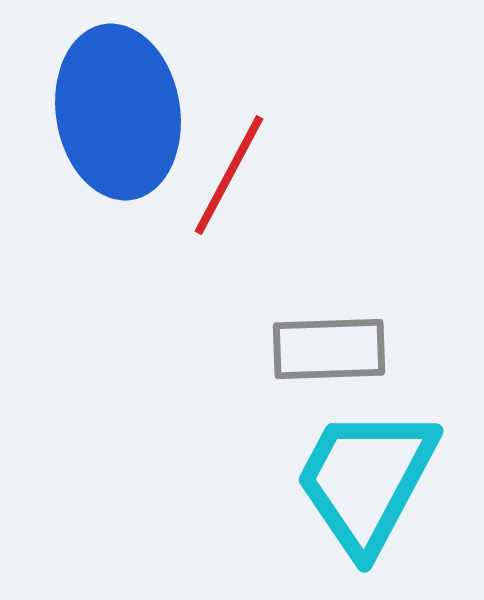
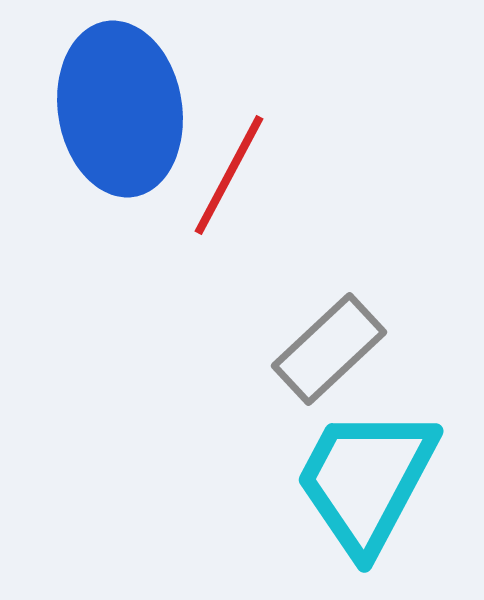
blue ellipse: moved 2 px right, 3 px up
gray rectangle: rotated 41 degrees counterclockwise
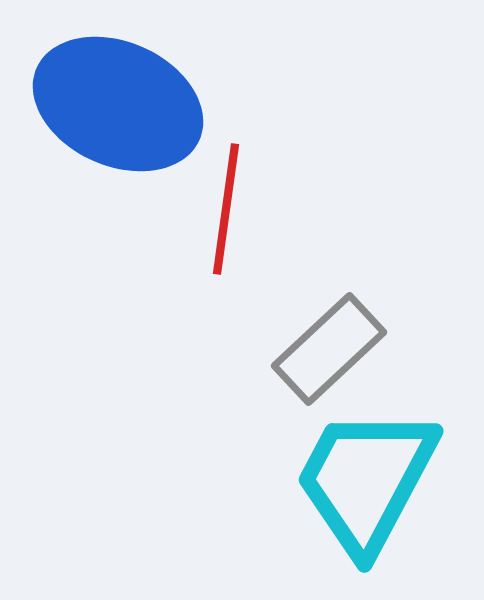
blue ellipse: moved 2 px left, 5 px up; rotated 57 degrees counterclockwise
red line: moved 3 px left, 34 px down; rotated 20 degrees counterclockwise
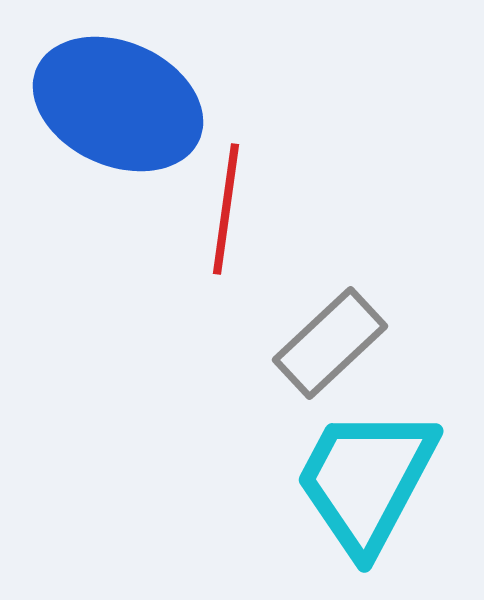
gray rectangle: moved 1 px right, 6 px up
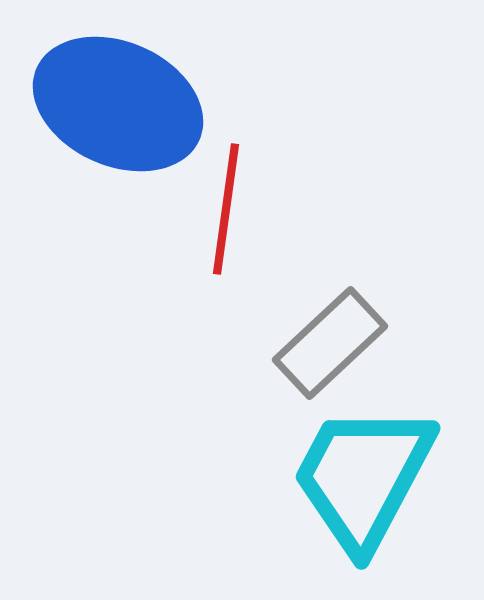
cyan trapezoid: moved 3 px left, 3 px up
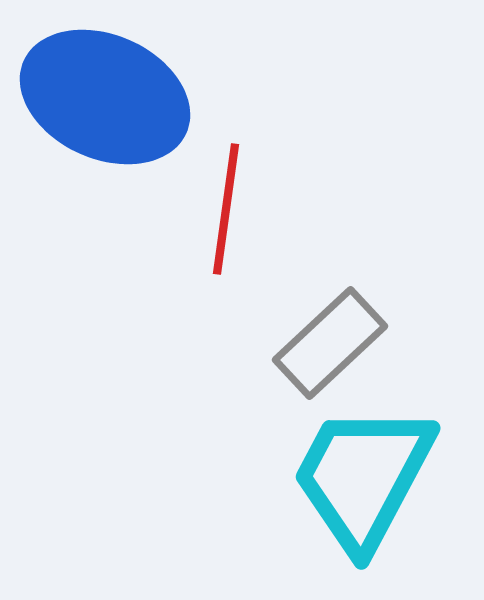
blue ellipse: moved 13 px left, 7 px up
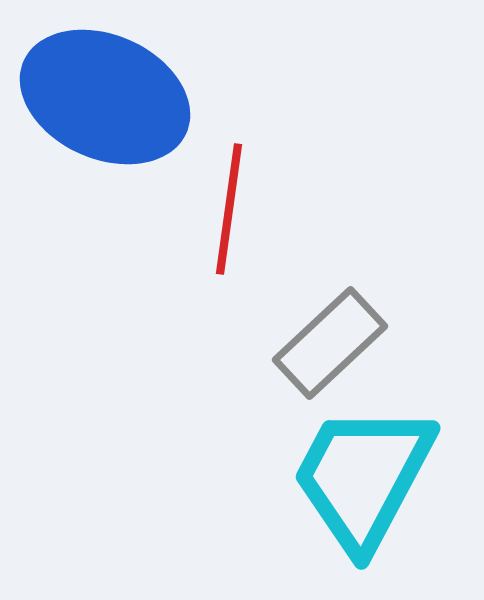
red line: moved 3 px right
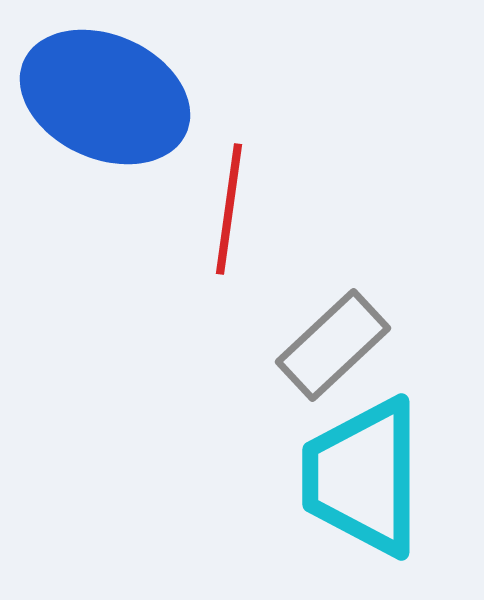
gray rectangle: moved 3 px right, 2 px down
cyan trapezoid: rotated 28 degrees counterclockwise
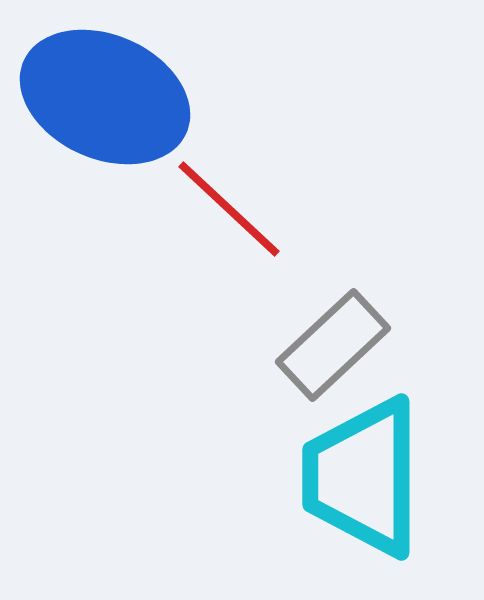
red line: rotated 55 degrees counterclockwise
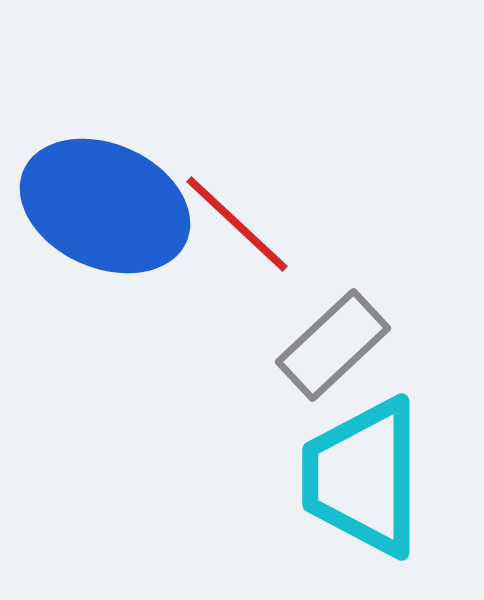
blue ellipse: moved 109 px down
red line: moved 8 px right, 15 px down
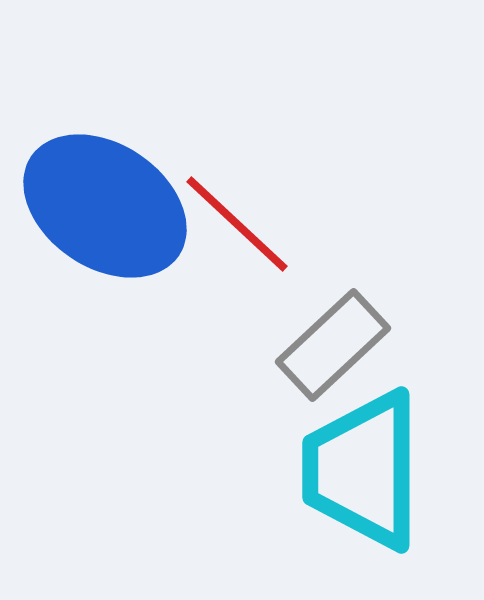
blue ellipse: rotated 10 degrees clockwise
cyan trapezoid: moved 7 px up
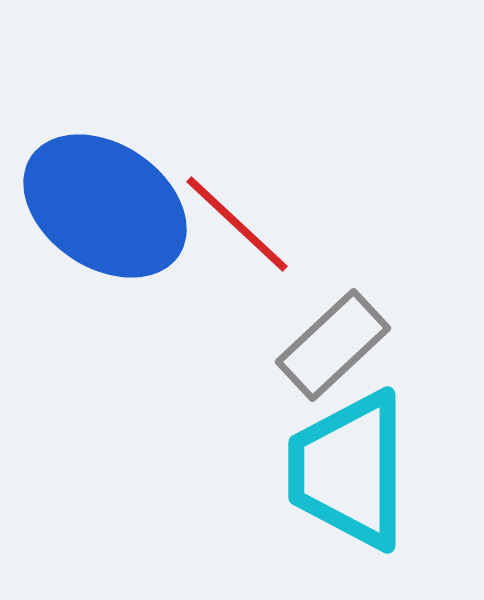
cyan trapezoid: moved 14 px left
